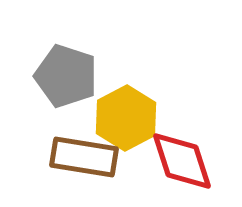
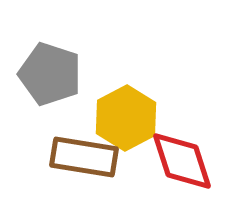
gray pentagon: moved 16 px left, 2 px up
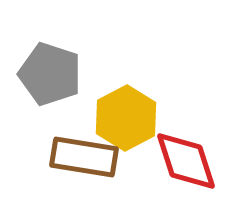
red diamond: moved 4 px right
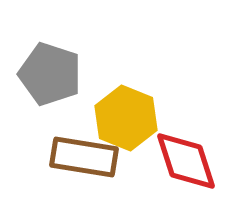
yellow hexagon: rotated 10 degrees counterclockwise
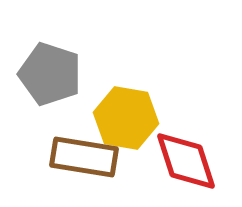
yellow hexagon: rotated 12 degrees counterclockwise
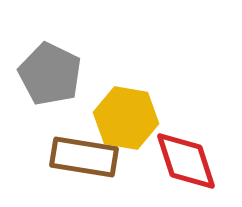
gray pentagon: rotated 8 degrees clockwise
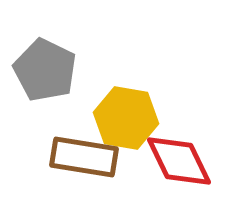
gray pentagon: moved 5 px left, 4 px up
red diamond: moved 7 px left; rotated 8 degrees counterclockwise
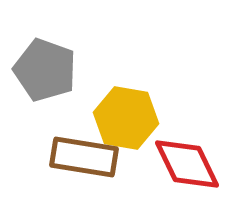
gray pentagon: rotated 6 degrees counterclockwise
red diamond: moved 8 px right, 3 px down
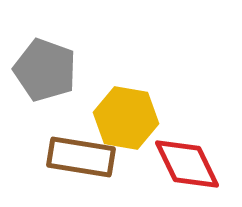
brown rectangle: moved 3 px left
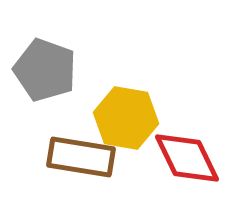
red diamond: moved 6 px up
